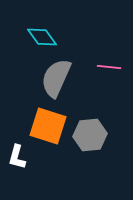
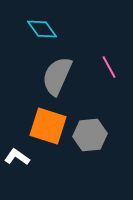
cyan diamond: moved 8 px up
pink line: rotated 55 degrees clockwise
gray semicircle: moved 1 px right, 2 px up
white L-shape: rotated 110 degrees clockwise
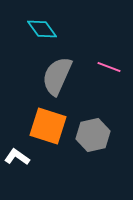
pink line: rotated 40 degrees counterclockwise
gray hexagon: moved 3 px right; rotated 8 degrees counterclockwise
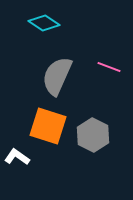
cyan diamond: moved 2 px right, 6 px up; rotated 20 degrees counterclockwise
gray hexagon: rotated 20 degrees counterclockwise
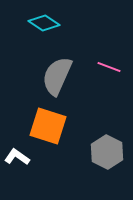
gray hexagon: moved 14 px right, 17 px down
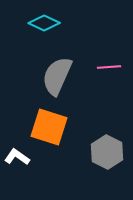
cyan diamond: rotated 8 degrees counterclockwise
pink line: rotated 25 degrees counterclockwise
orange square: moved 1 px right, 1 px down
